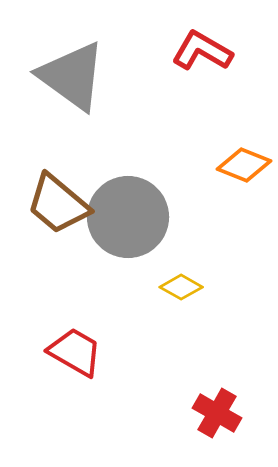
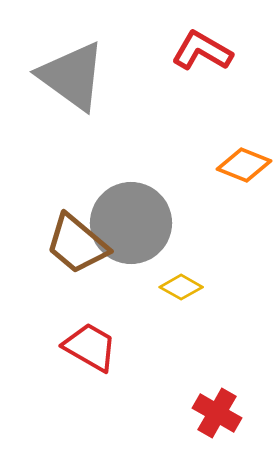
brown trapezoid: moved 19 px right, 40 px down
gray circle: moved 3 px right, 6 px down
red trapezoid: moved 15 px right, 5 px up
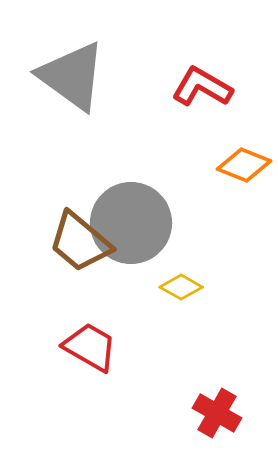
red L-shape: moved 36 px down
brown trapezoid: moved 3 px right, 2 px up
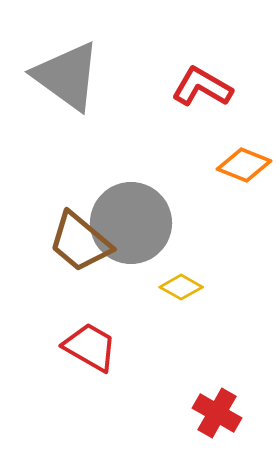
gray triangle: moved 5 px left
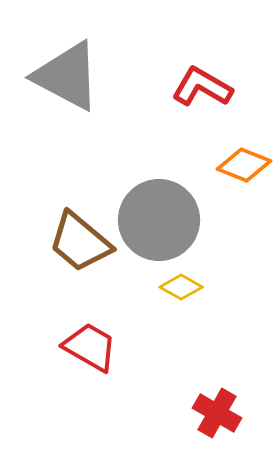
gray triangle: rotated 8 degrees counterclockwise
gray circle: moved 28 px right, 3 px up
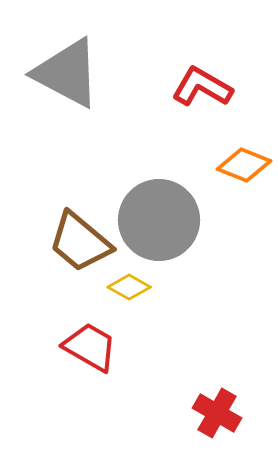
gray triangle: moved 3 px up
yellow diamond: moved 52 px left
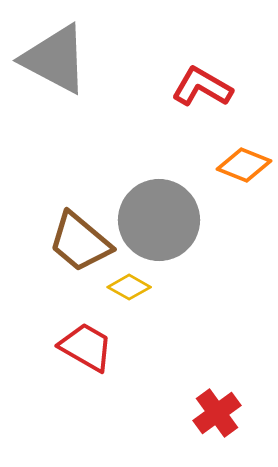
gray triangle: moved 12 px left, 14 px up
red trapezoid: moved 4 px left
red cross: rotated 24 degrees clockwise
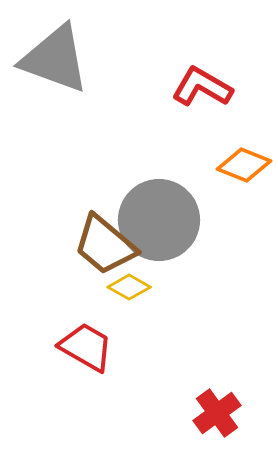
gray triangle: rotated 8 degrees counterclockwise
brown trapezoid: moved 25 px right, 3 px down
